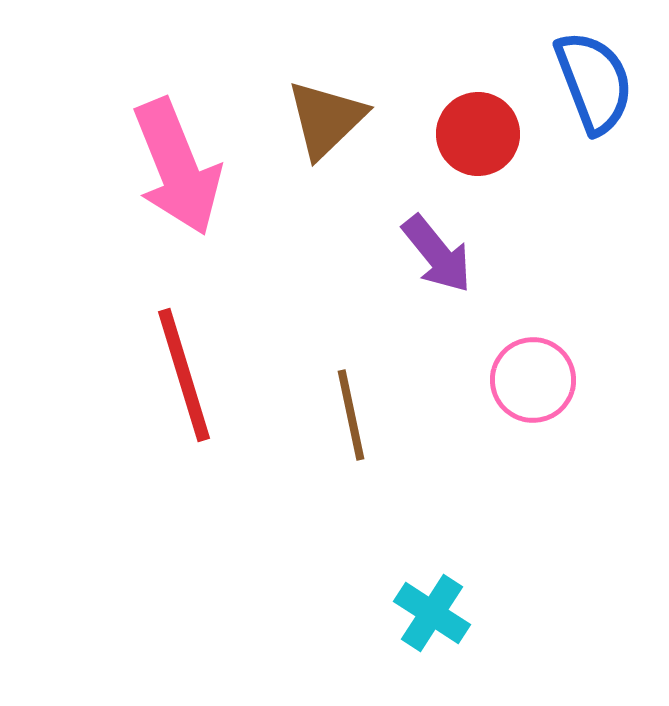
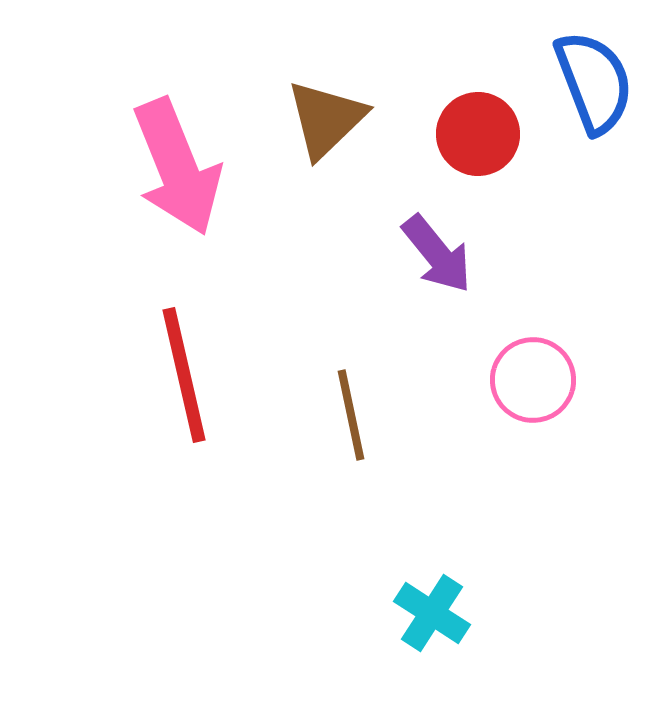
red line: rotated 4 degrees clockwise
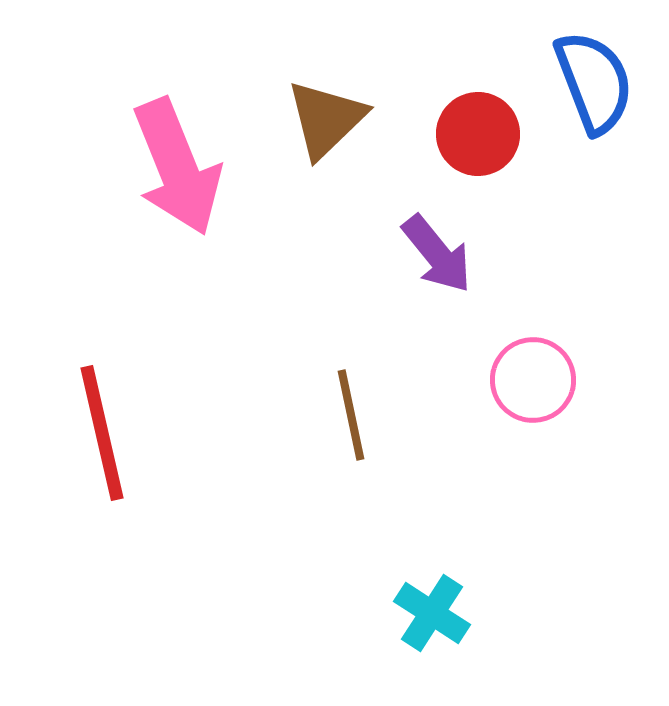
red line: moved 82 px left, 58 px down
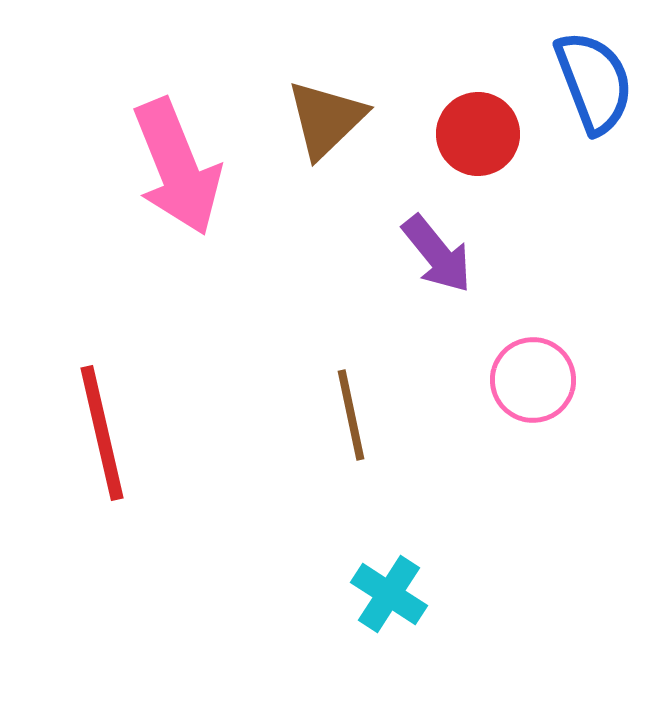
cyan cross: moved 43 px left, 19 px up
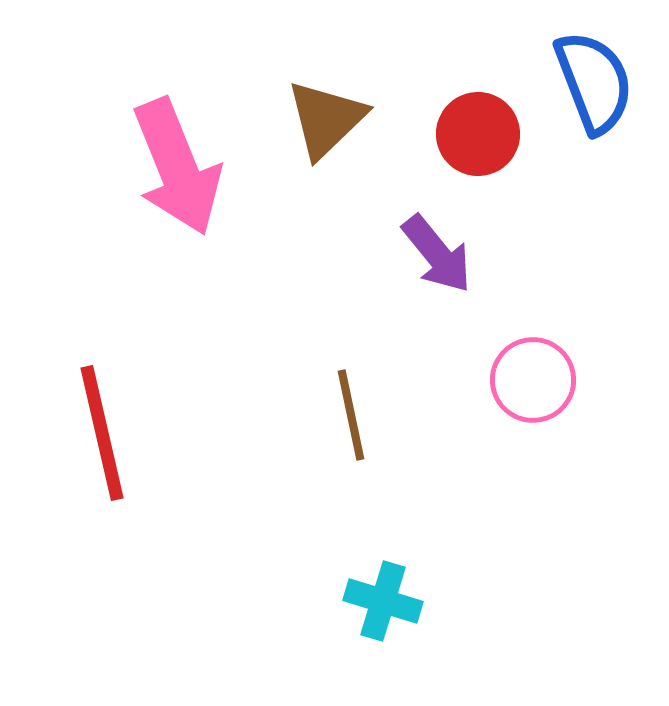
cyan cross: moved 6 px left, 7 px down; rotated 16 degrees counterclockwise
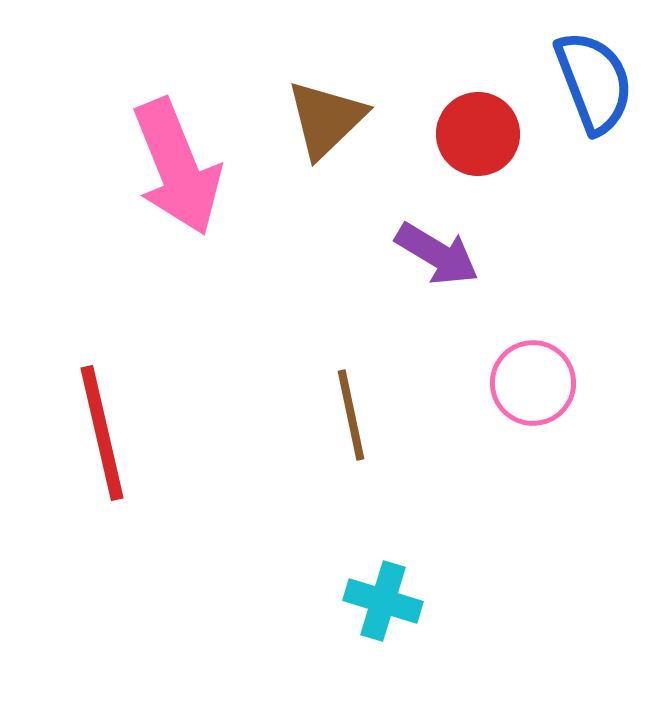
purple arrow: rotated 20 degrees counterclockwise
pink circle: moved 3 px down
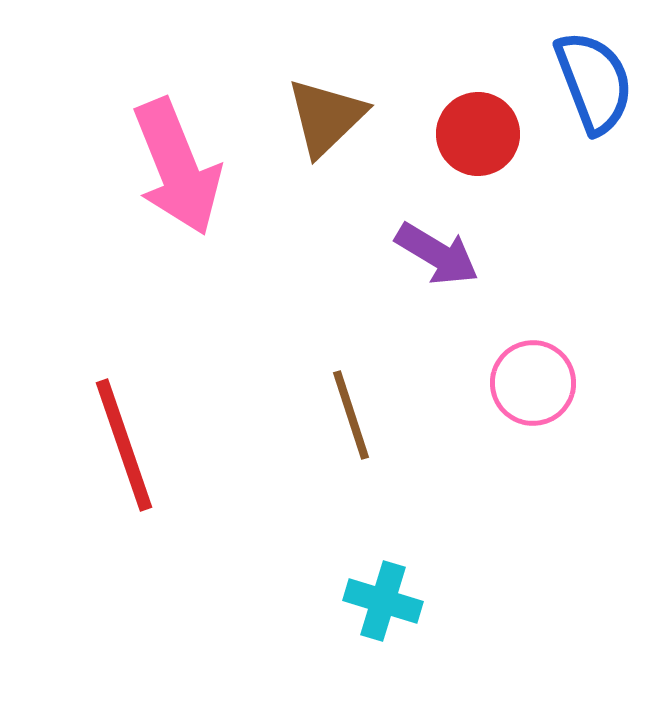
brown triangle: moved 2 px up
brown line: rotated 6 degrees counterclockwise
red line: moved 22 px right, 12 px down; rotated 6 degrees counterclockwise
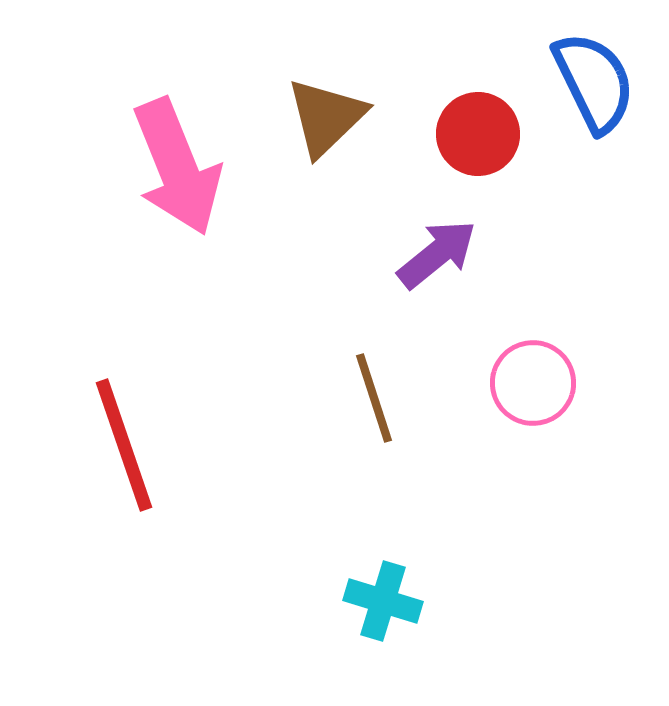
blue semicircle: rotated 5 degrees counterclockwise
purple arrow: rotated 70 degrees counterclockwise
brown line: moved 23 px right, 17 px up
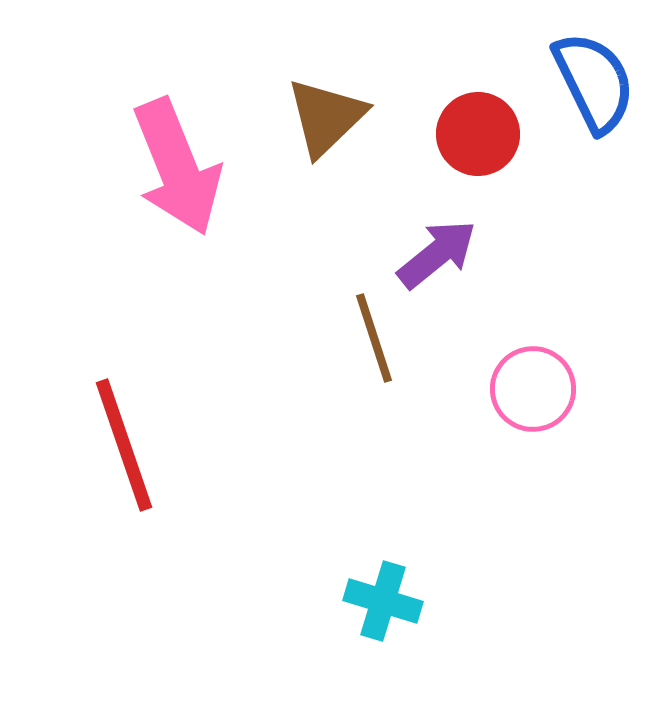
pink circle: moved 6 px down
brown line: moved 60 px up
